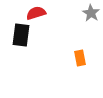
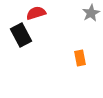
gray star: rotated 12 degrees clockwise
black rectangle: rotated 35 degrees counterclockwise
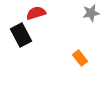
gray star: rotated 18 degrees clockwise
orange rectangle: rotated 28 degrees counterclockwise
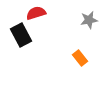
gray star: moved 2 px left, 7 px down
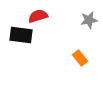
red semicircle: moved 2 px right, 3 px down
black rectangle: rotated 55 degrees counterclockwise
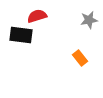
red semicircle: moved 1 px left
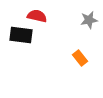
red semicircle: rotated 30 degrees clockwise
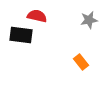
orange rectangle: moved 1 px right, 4 px down
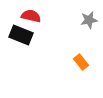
red semicircle: moved 6 px left
black rectangle: rotated 15 degrees clockwise
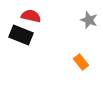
gray star: rotated 30 degrees clockwise
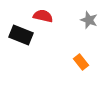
red semicircle: moved 12 px right
